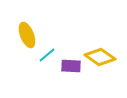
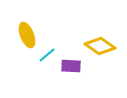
yellow diamond: moved 11 px up
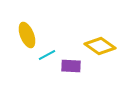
cyan line: rotated 12 degrees clockwise
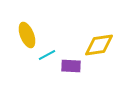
yellow diamond: moved 1 px left, 1 px up; rotated 44 degrees counterclockwise
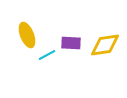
yellow diamond: moved 6 px right
purple rectangle: moved 23 px up
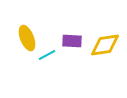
yellow ellipse: moved 3 px down
purple rectangle: moved 1 px right, 2 px up
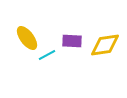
yellow ellipse: rotated 15 degrees counterclockwise
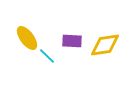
cyan line: moved 1 px down; rotated 72 degrees clockwise
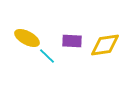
yellow ellipse: rotated 25 degrees counterclockwise
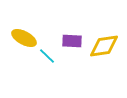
yellow ellipse: moved 3 px left
yellow diamond: moved 1 px left, 1 px down
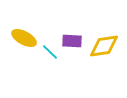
cyan line: moved 3 px right, 4 px up
